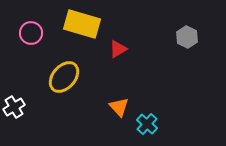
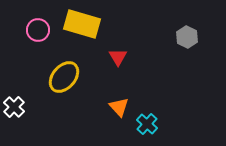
pink circle: moved 7 px right, 3 px up
red triangle: moved 8 px down; rotated 30 degrees counterclockwise
white cross: rotated 15 degrees counterclockwise
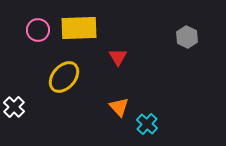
yellow rectangle: moved 3 px left, 4 px down; rotated 18 degrees counterclockwise
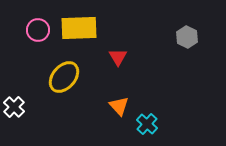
orange triangle: moved 1 px up
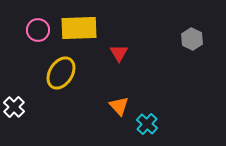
gray hexagon: moved 5 px right, 2 px down
red triangle: moved 1 px right, 4 px up
yellow ellipse: moved 3 px left, 4 px up; rotated 8 degrees counterclockwise
